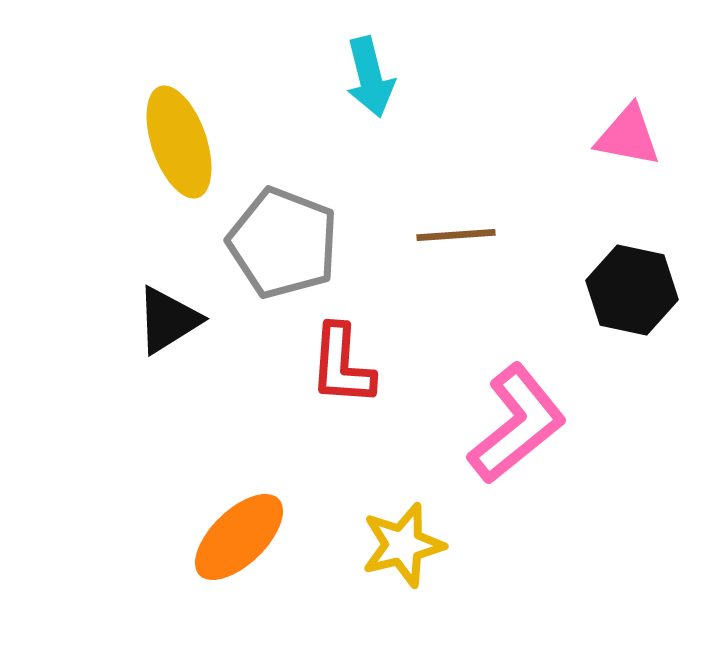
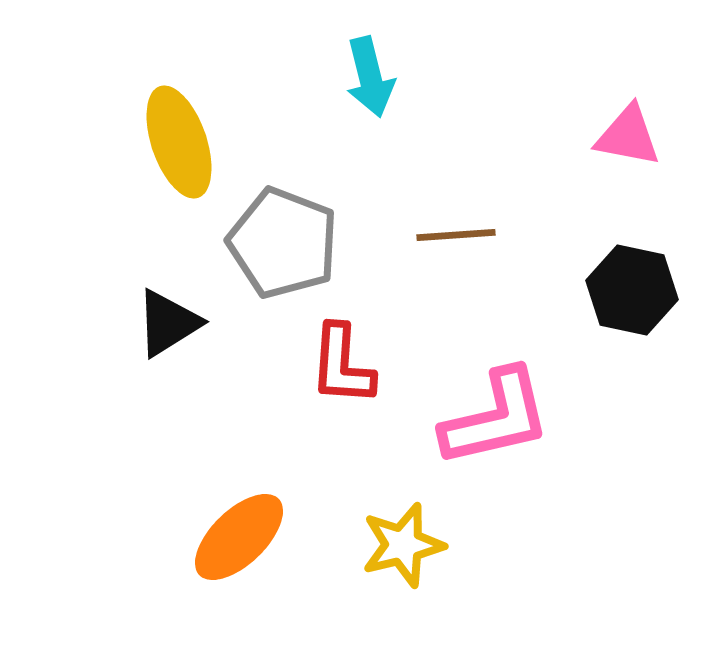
black triangle: moved 3 px down
pink L-shape: moved 21 px left, 6 px up; rotated 26 degrees clockwise
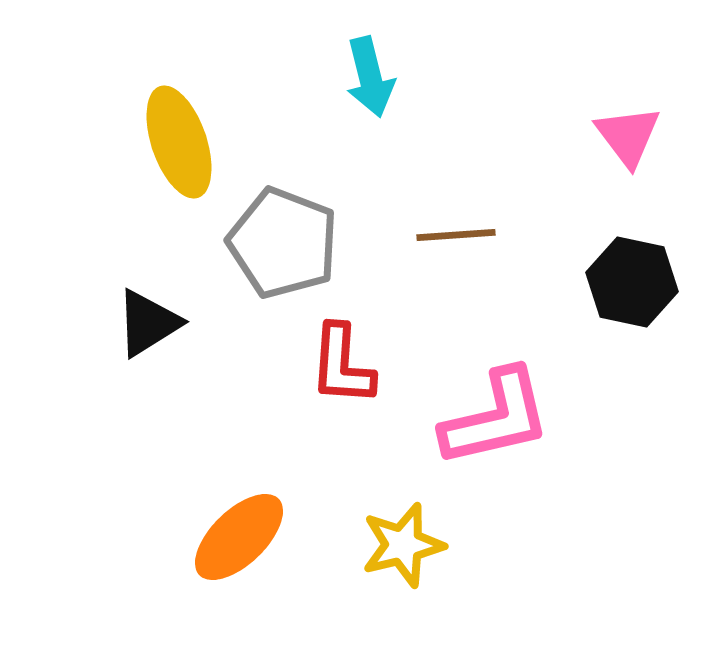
pink triangle: rotated 42 degrees clockwise
black hexagon: moved 8 px up
black triangle: moved 20 px left
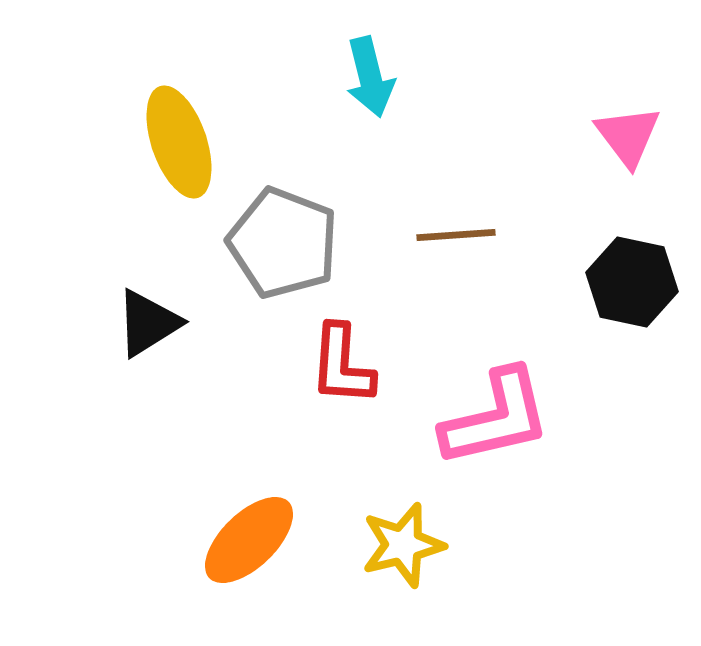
orange ellipse: moved 10 px right, 3 px down
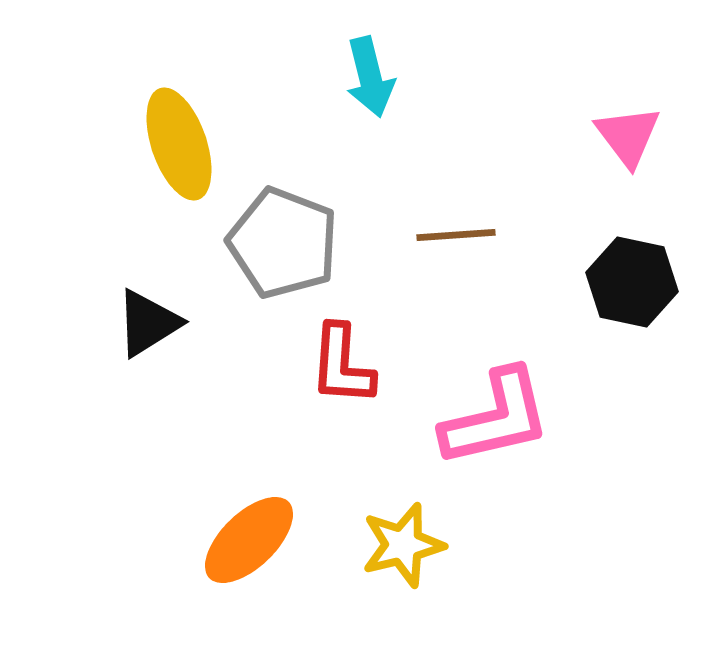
yellow ellipse: moved 2 px down
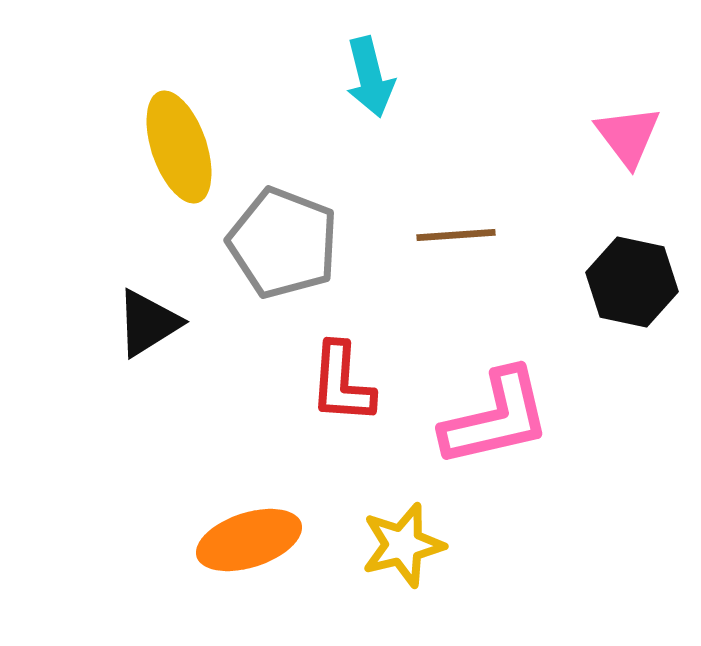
yellow ellipse: moved 3 px down
red L-shape: moved 18 px down
orange ellipse: rotated 26 degrees clockwise
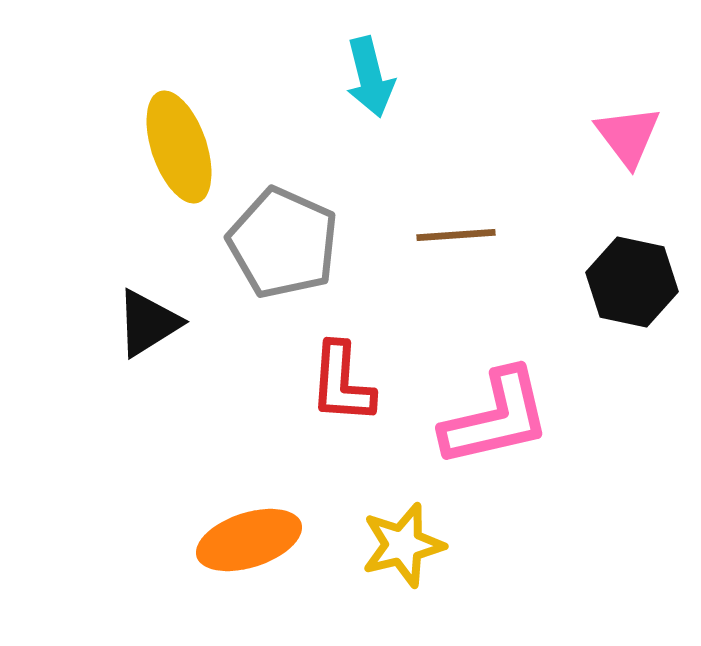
gray pentagon: rotated 3 degrees clockwise
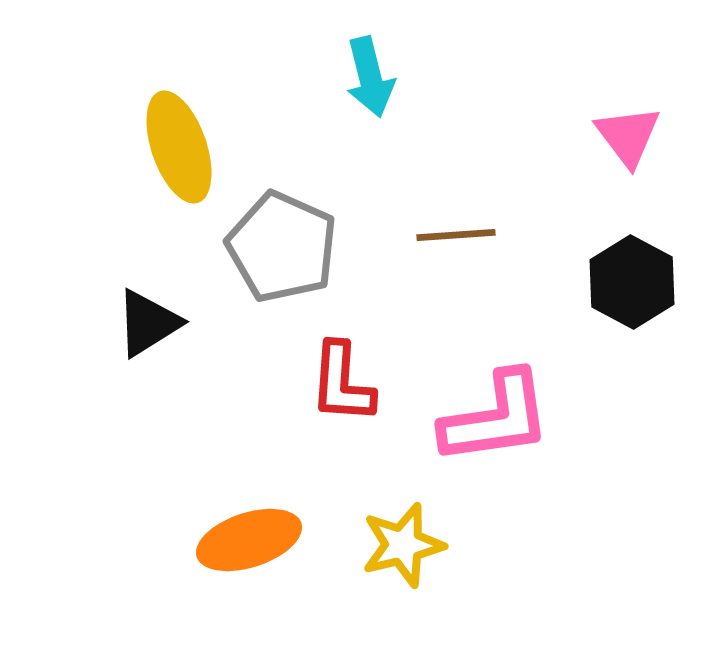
gray pentagon: moved 1 px left, 4 px down
black hexagon: rotated 16 degrees clockwise
pink L-shape: rotated 5 degrees clockwise
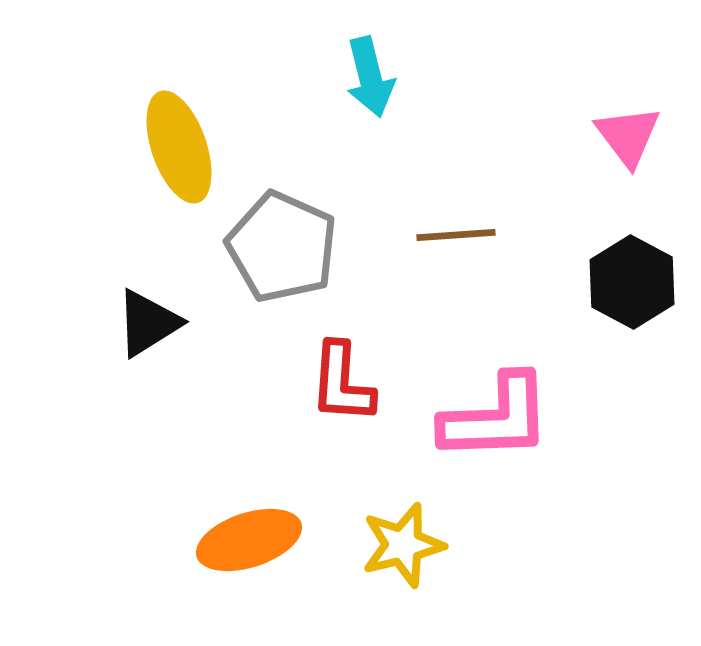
pink L-shape: rotated 6 degrees clockwise
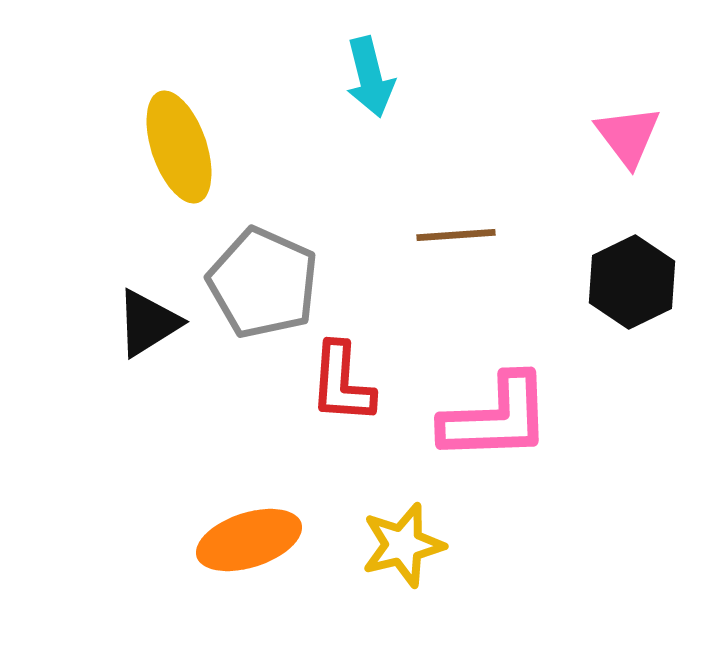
gray pentagon: moved 19 px left, 36 px down
black hexagon: rotated 6 degrees clockwise
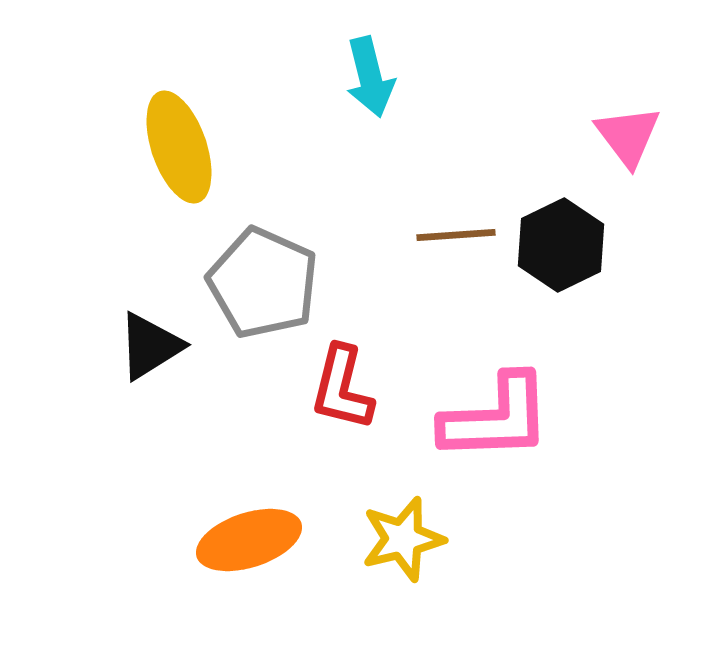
black hexagon: moved 71 px left, 37 px up
black triangle: moved 2 px right, 23 px down
red L-shape: moved 5 px down; rotated 10 degrees clockwise
yellow star: moved 6 px up
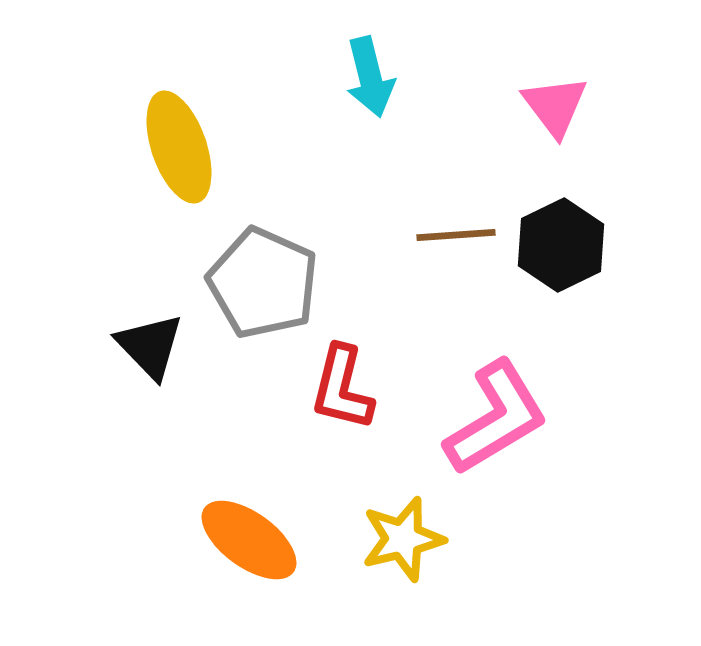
pink triangle: moved 73 px left, 30 px up
black triangle: rotated 42 degrees counterclockwise
pink L-shape: rotated 29 degrees counterclockwise
orange ellipse: rotated 54 degrees clockwise
